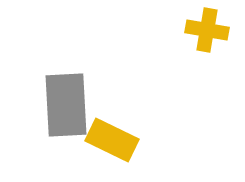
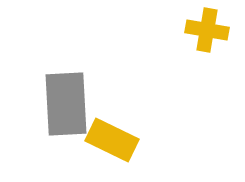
gray rectangle: moved 1 px up
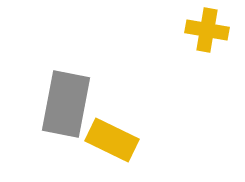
gray rectangle: rotated 14 degrees clockwise
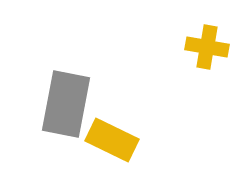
yellow cross: moved 17 px down
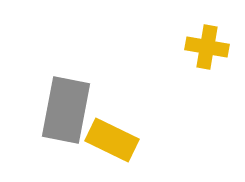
gray rectangle: moved 6 px down
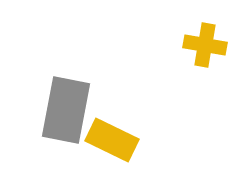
yellow cross: moved 2 px left, 2 px up
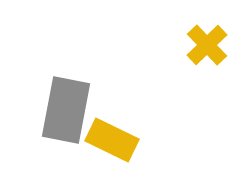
yellow cross: moved 2 px right; rotated 36 degrees clockwise
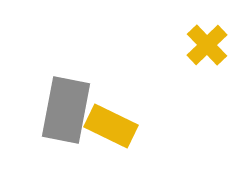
yellow rectangle: moved 1 px left, 14 px up
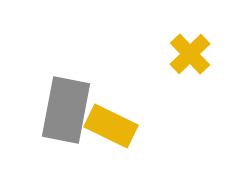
yellow cross: moved 17 px left, 9 px down
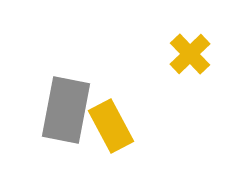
yellow rectangle: rotated 36 degrees clockwise
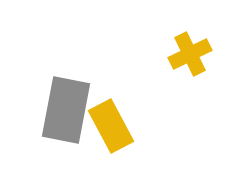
yellow cross: rotated 18 degrees clockwise
